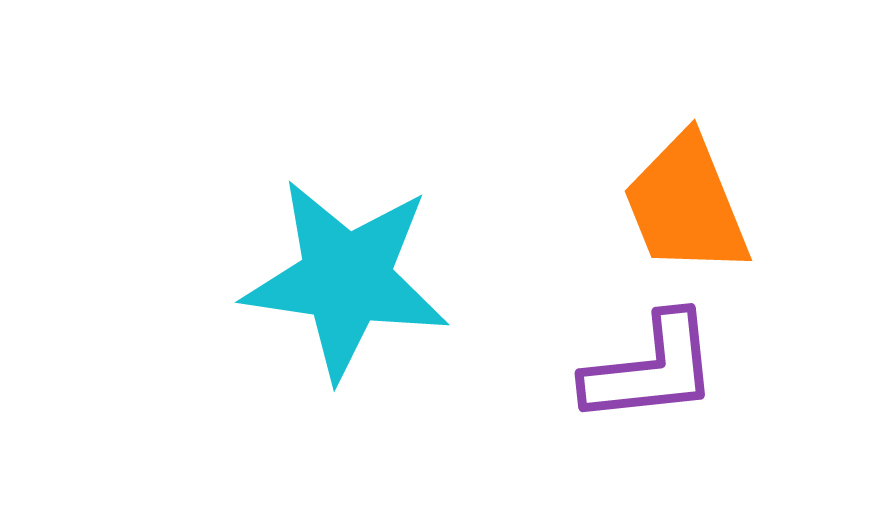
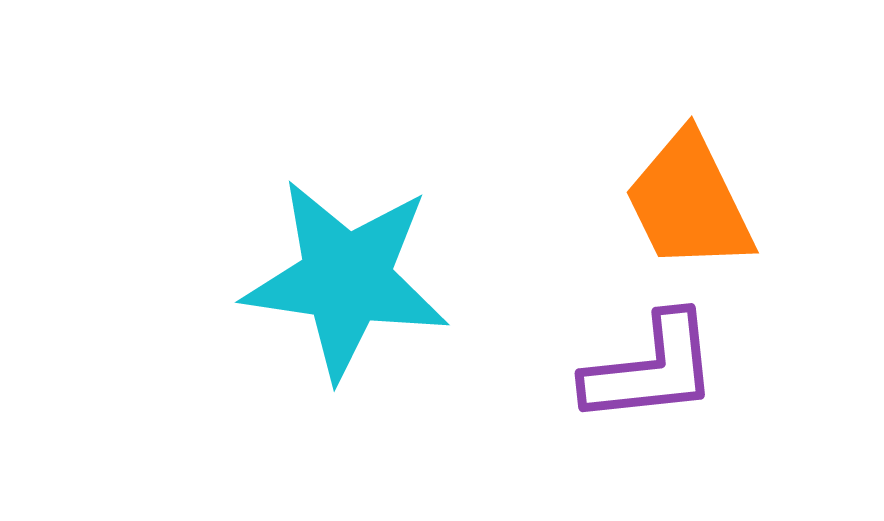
orange trapezoid: moved 3 px right, 3 px up; rotated 4 degrees counterclockwise
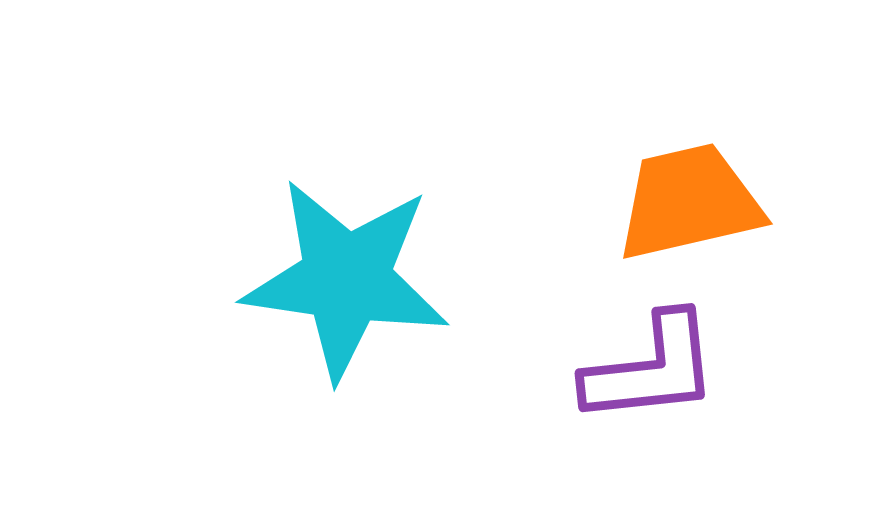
orange trapezoid: rotated 103 degrees clockwise
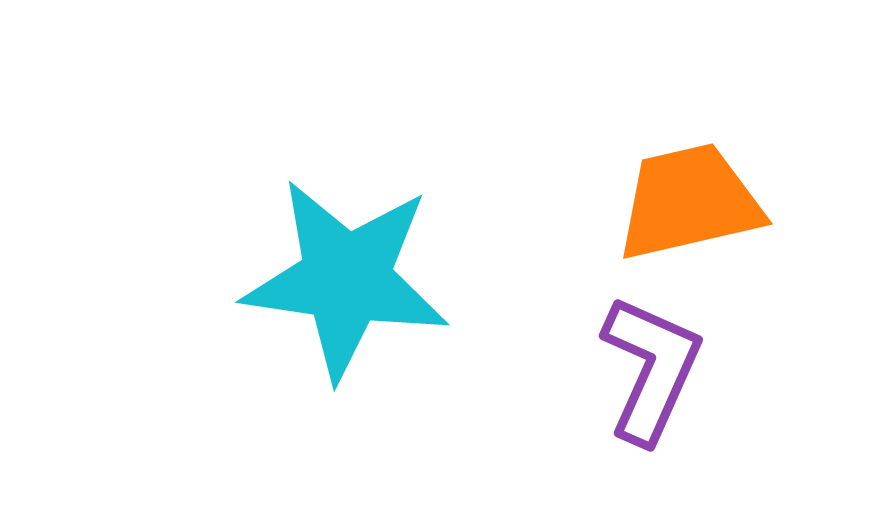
purple L-shape: rotated 60 degrees counterclockwise
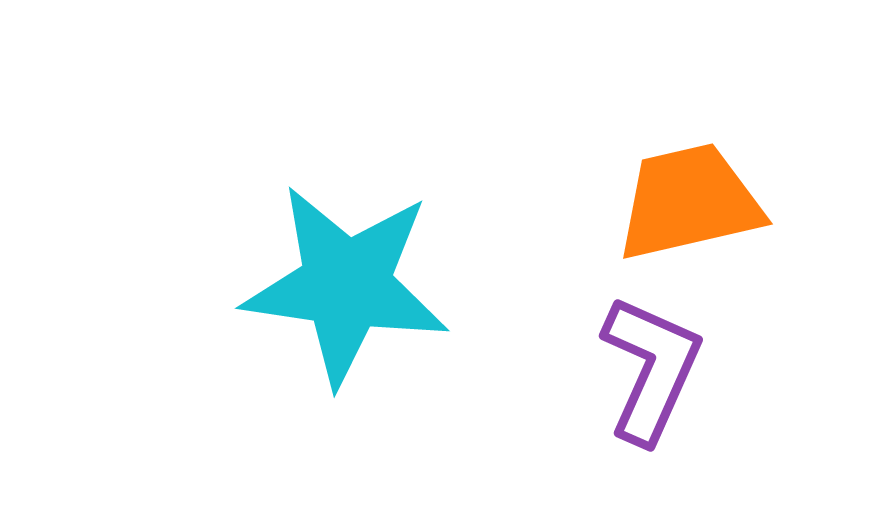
cyan star: moved 6 px down
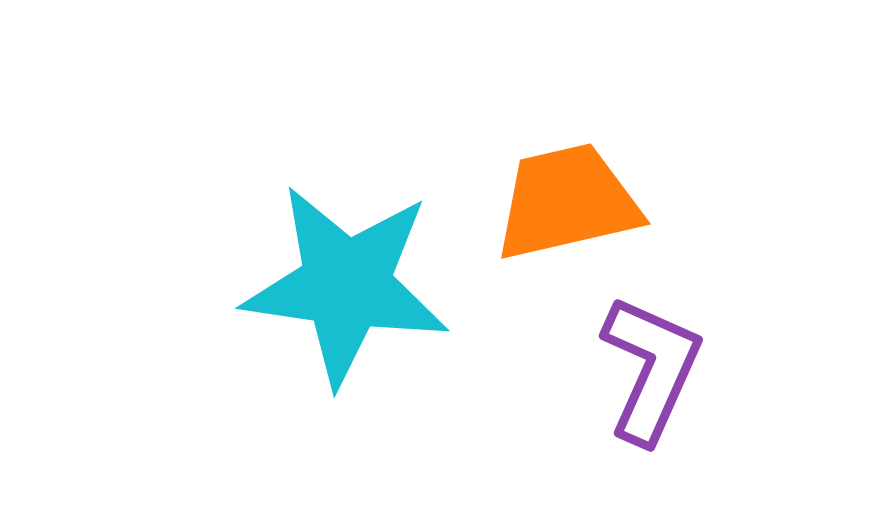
orange trapezoid: moved 122 px left
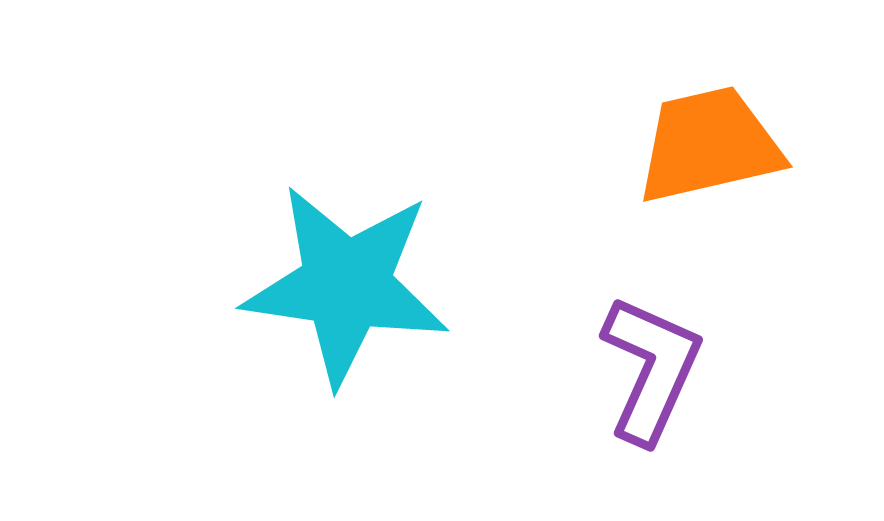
orange trapezoid: moved 142 px right, 57 px up
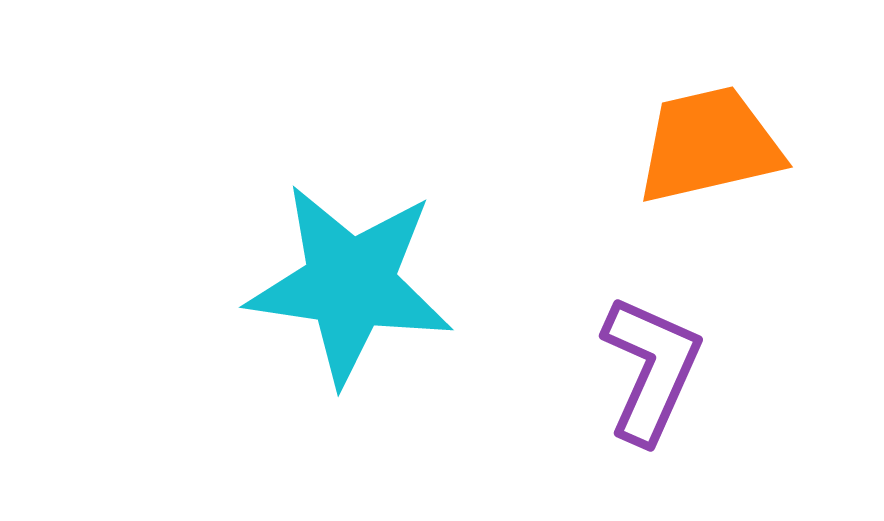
cyan star: moved 4 px right, 1 px up
